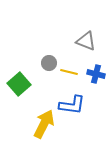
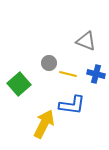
yellow line: moved 1 px left, 2 px down
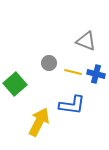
yellow line: moved 5 px right, 2 px up
green square: moved 4 px left
yellow arrow: moved 5 px left, 2 px up
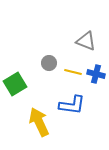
green square: rotated 10 degrees clockwise
yellow arrow: rotated 52 degrees counterclockwise
